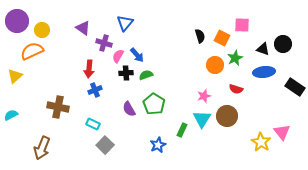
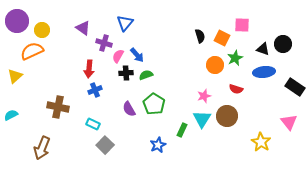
pink triangle: moved 7 px right, 10 px up
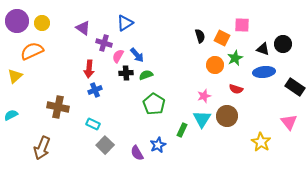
blue triangle: rotated 18 degrees clockwise
yellow circle: moved 7 px up
purple semicircle: moved 8 px right, 44 px down
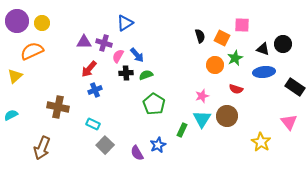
purple triangle: moved 1 px right, 14 px down; rotated 35 degrees counterclockwise
red arrow: rotated 36 degrees clockwise
pink star: moved 2 px left
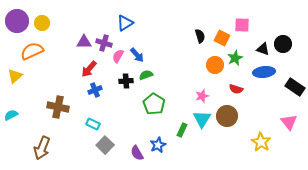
black cross: moved 8 px down
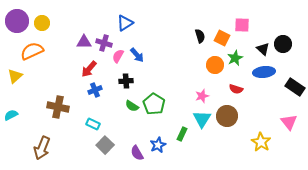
black triangle: rotated 24 degrees clockwise
green semicircle: moved 14 px left, 31 px down; rotated 128 degrees counterclockwise
green rectangle: moved 4 px down
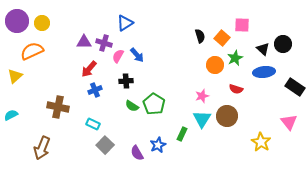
orange square: rotated 14 degrees clockwise
